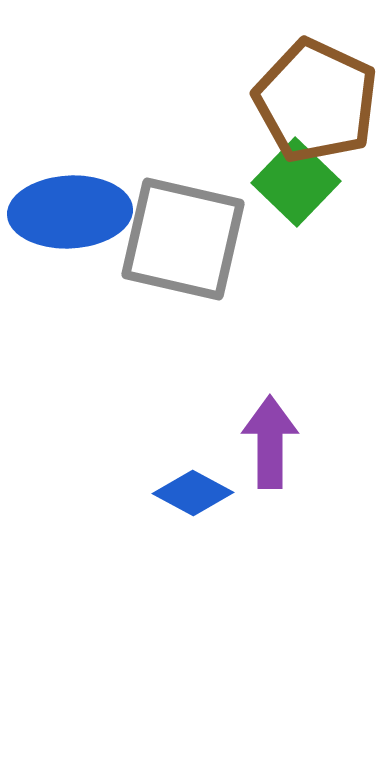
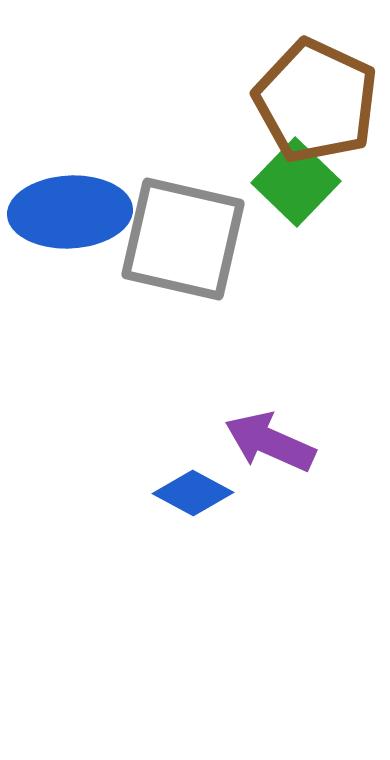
purple arrow: rotated 66 degrees counterclockwise
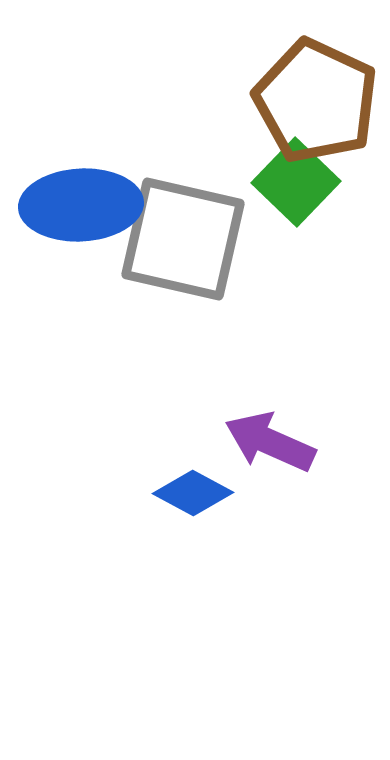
blue ellipse: moved 11 px right, 7 px up
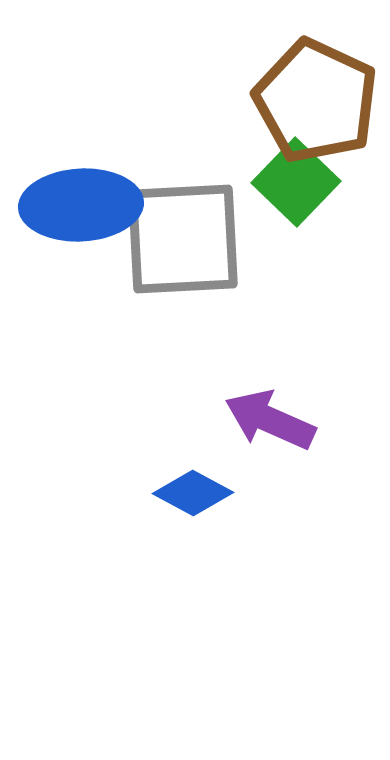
gray square: rotated 16 degrees counterclockwise
purple arrow: moved 22 px up
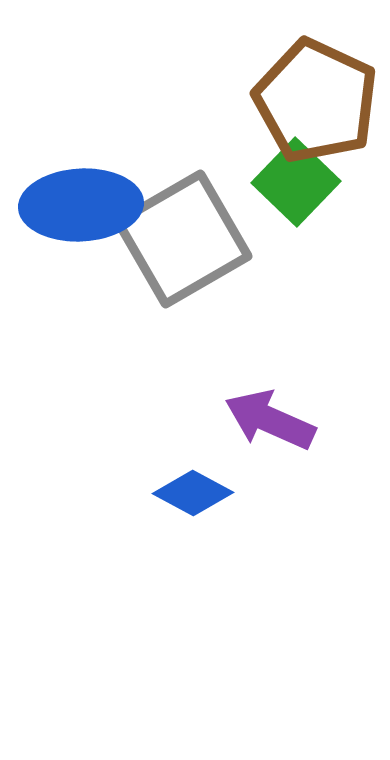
gray square: rotated 27 degrees counterclockwise
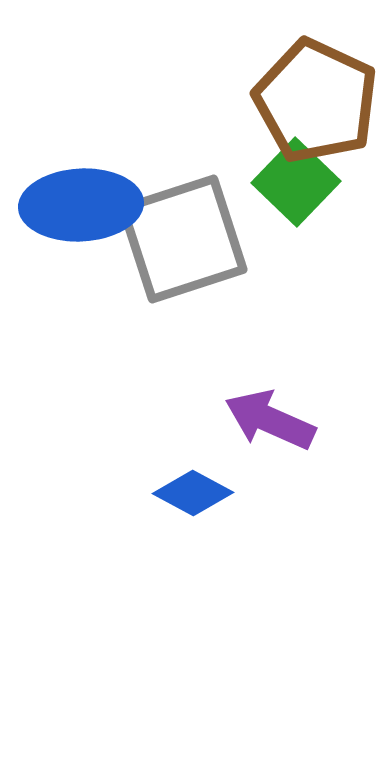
gray square: rotated 12 degrees clockwise
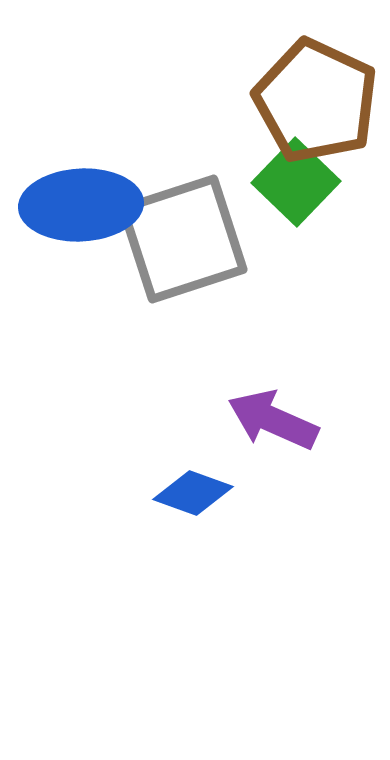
purple arrow: moved 3 px right
blue diamond: rotated 8 degrees counterclockwise
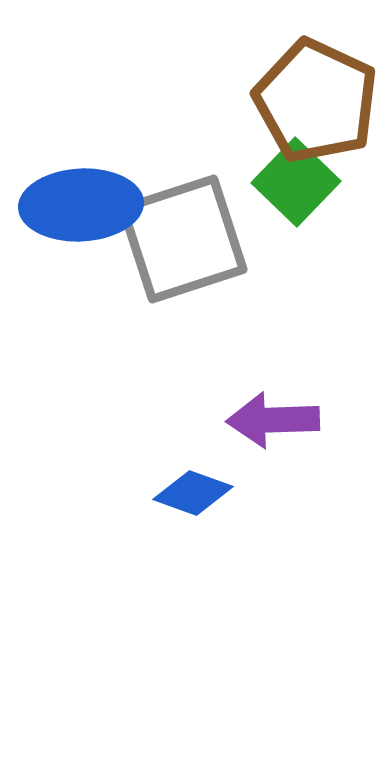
purple arrow: rotated 26 degrees counterclockwise
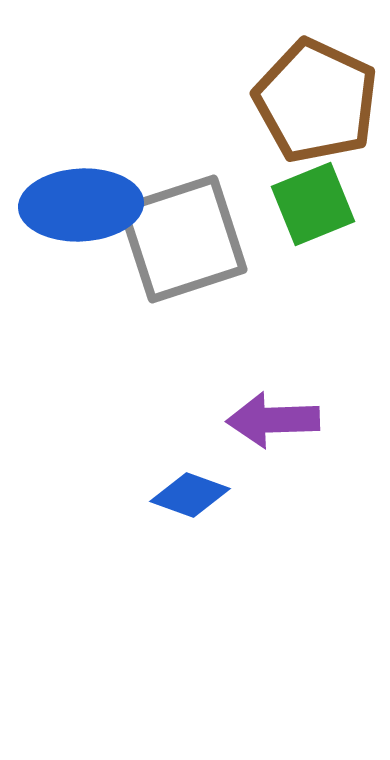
green square: moved 17 px right, 22 px down; rotated 24 degrees clockwise
blue diamond: moved 3 px left, 2 px down
